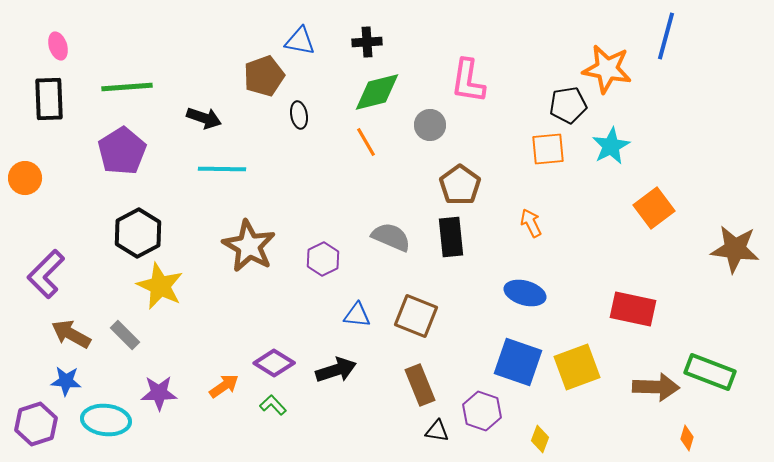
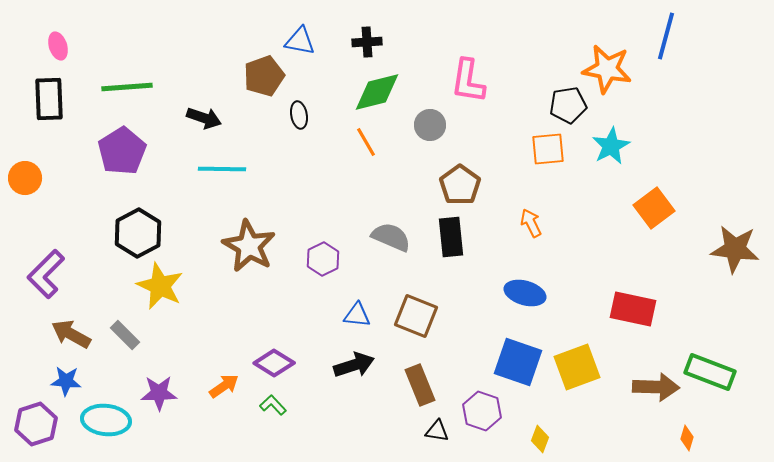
black arrow at (336, 370): moved 18 px right, 5 px up
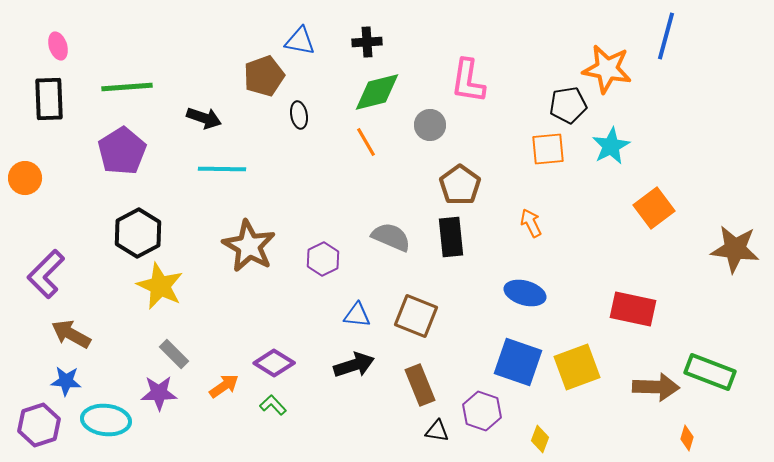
gray rectangle at (125, 335): moved 49 px right, 19 px down
purple hexagon at (36, 424): moved 3 px right, 1 px down
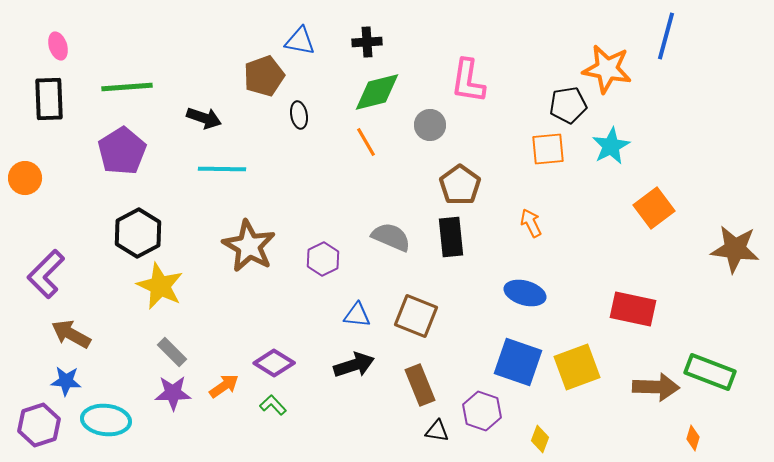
gray rectangle at (174, 354): moved 2 px left, 2 px up
purple star at (159, 393): moved 14 px right
orange diamond at (687, 438): moved 6 px right
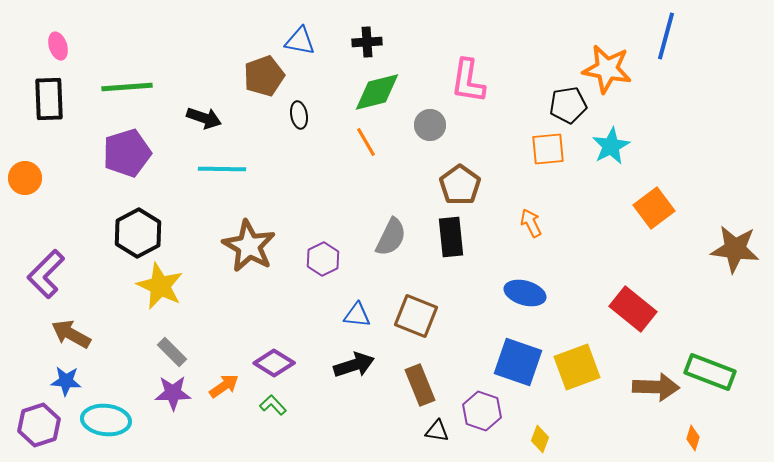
purple pentagon at (122, 151): moved 5 px right, 2 px down; rotated 15 degrees clockwise
gray semicircle at (391, 237): rotated 93 degrees clockwise
red rectangle at (633, 309): rotated 27 degrees clockwise
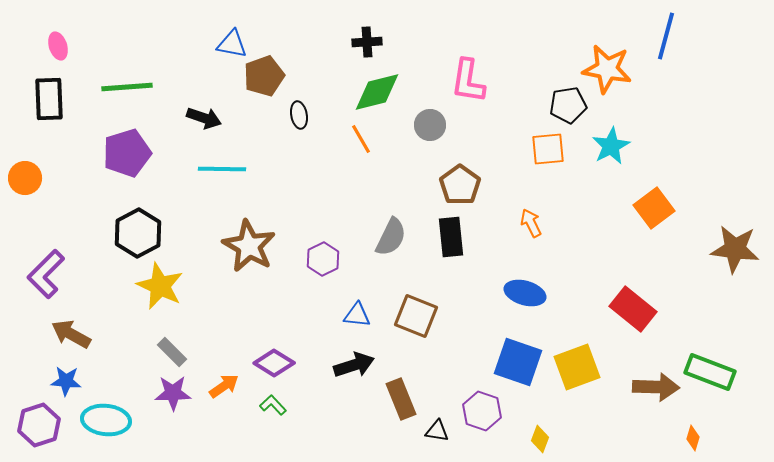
blue triangle at (300, 41): moved 68 px left, 3 px down
orange line at (366, 142): moved 5 px left, 3 px up
brown rectangle at (420, 385): moved 19 px left, 14 px down
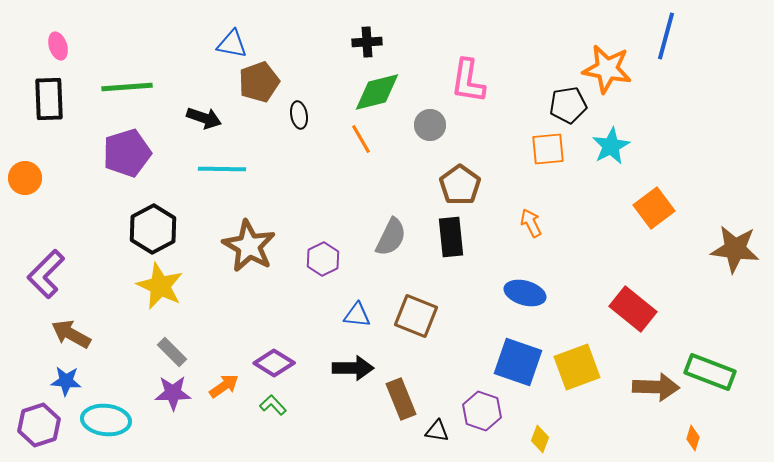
brown pentagon at (264, 76): moved 5 px left, 6 px down
black hexagon at (138, 233): moved 15 px right, 4 px up
black arrow at (354, 365): moved 1 px left, 3 px down; rotated 18 degrees clockwise
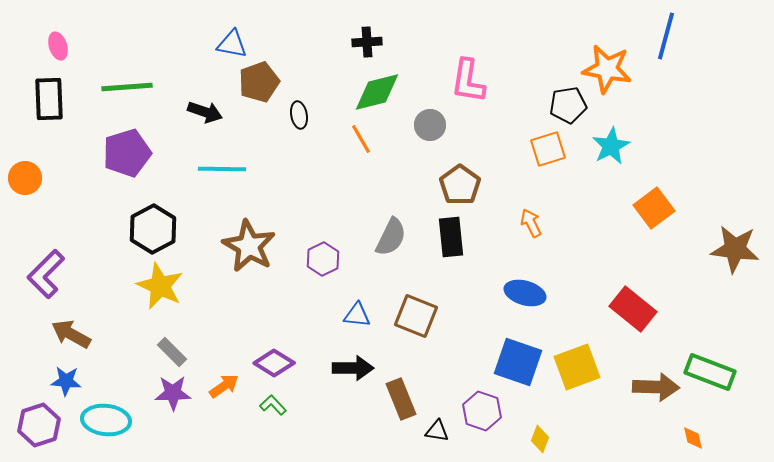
black arrow at (204, 118): moved 1 px right, 6 px up
orange square at (548, 149): rotated 12 degrees counterclockwise
orange diamond at (693, 438): rotated 30 degrees counterclockwise
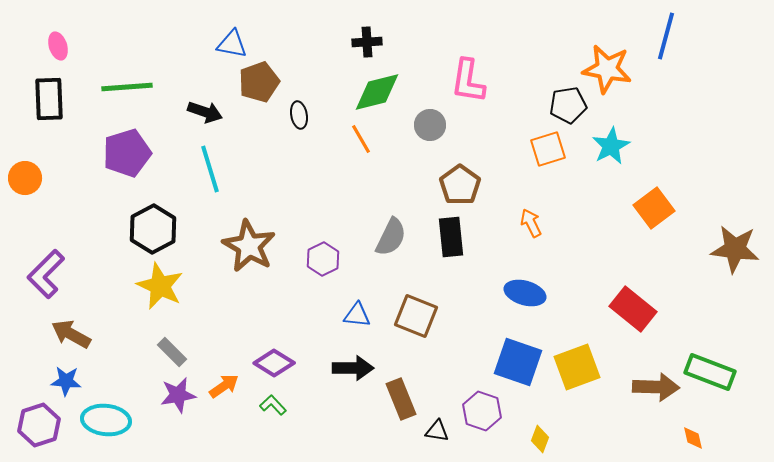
cyan line at (222, 169): moved 12 px left; rotated 72 degrees clockwise
purple star at (173, 393): moved 5 px right, 2 px down; rotated 9 degrees counterclockwise
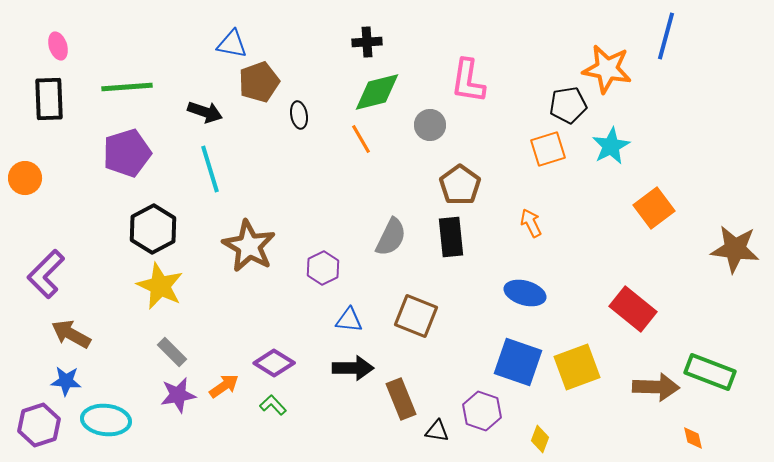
purple hexagon at (323, 259): moved 9 px down
blue triangle at (357, 315): moved 8 px left, 5 px down
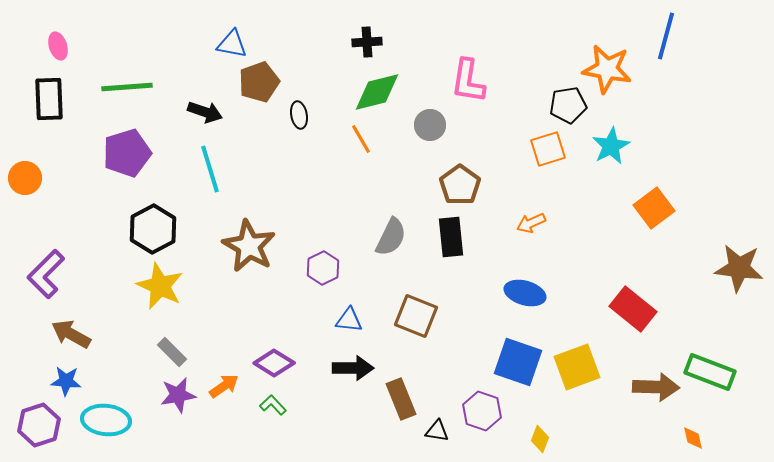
orange arrow at (531, 223): rotated 88 degrees counterclockwise
brown star at (735, 249): moved 4 px right, 19 px down
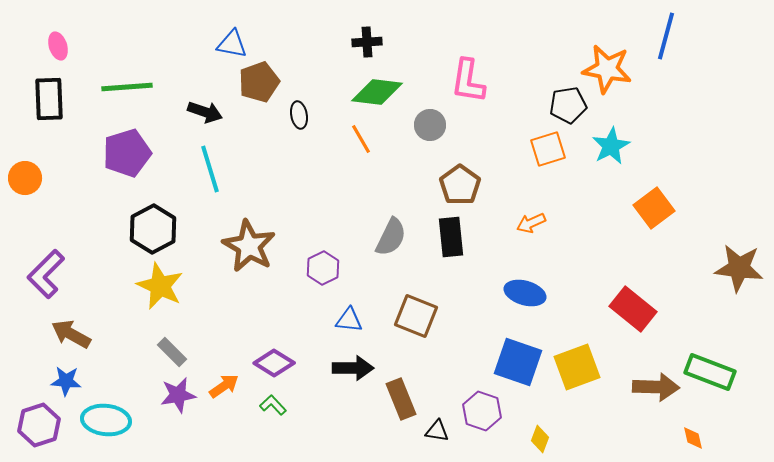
green diamond at (377, 92): rotated 21 degrees clockwise
